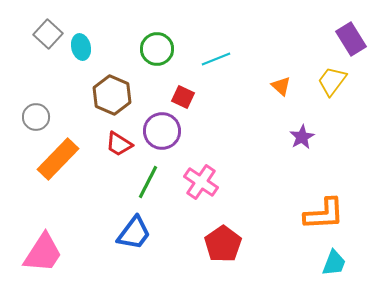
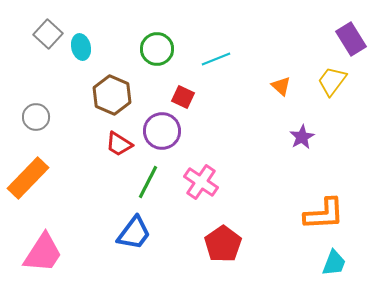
orange rectangle: moved 30 px left, 19 px down
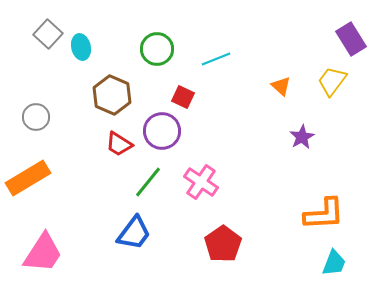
orange rectangle: rotated 15 degrees clockwise
green line: rotated 12 degrees clockwise
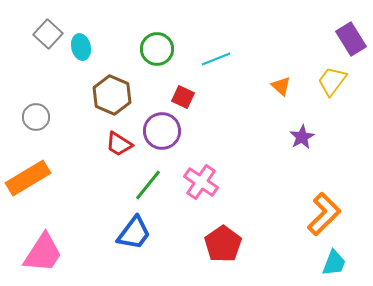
green line: moved 3 px down
orange L-shape: rotated 42 degrees counterclockwise
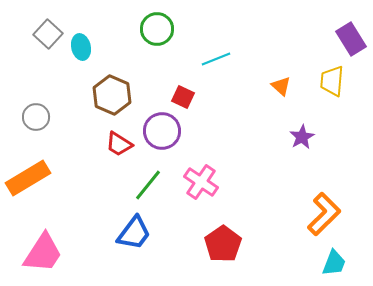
green circle: moved 20 px up
yellow trapezoid: rotated 32 degrees counterclockwise
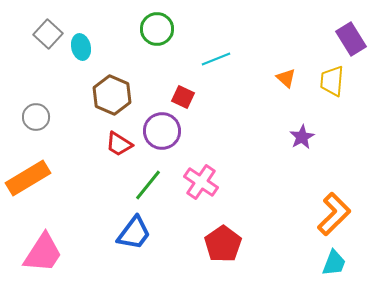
orange triangle: moved 5 px right, 8 px up
orange L-shape: moved 10 px right
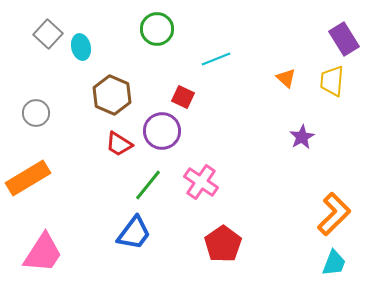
purple rectangle: moved 7 px left
gray circle: moved 4 px up
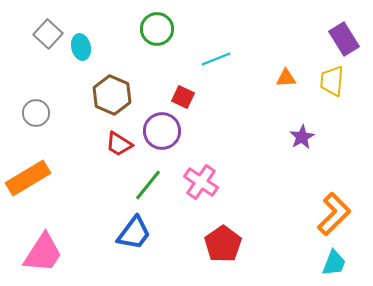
orange triangle: rotated 45 degrees counterclockwise
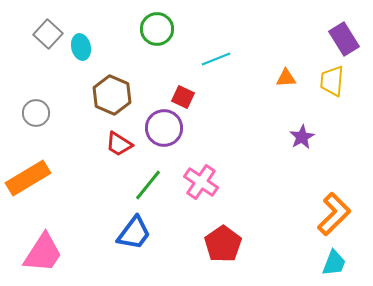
purple circle: moved 2 px right, 3 px up
